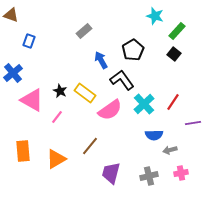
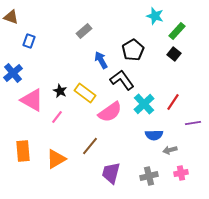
brown triangle: moved 2 px down
pink semicircle: moved 2 px down
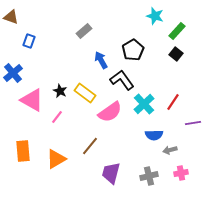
black square: moved 2 px right
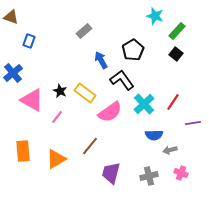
pink cross: rotated 32 degrees clockwise
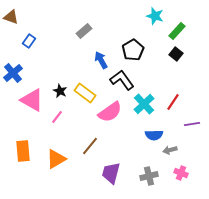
blue rectangle: rotated 16 degrees clockwise
purple line: moved 1 px left, 1 px down
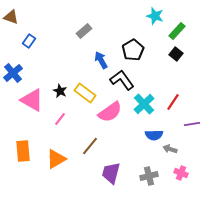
pink line: moved 3 px right, 2 px down
gray arrow: moved 1 px up; rotated 32 degrees clockwise
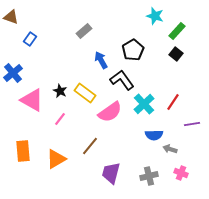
blue rectangle: moved 1 px right, 2 px up
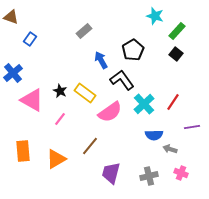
purple line: moved 3 px down
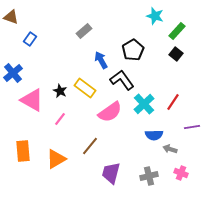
yellow rectangle: moved 5 px up
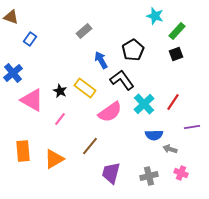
black square: rotated 32 degrees clockwise
orange triangle: moved 2 px left
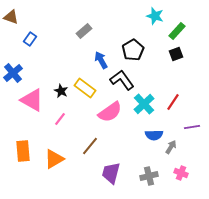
black star: moved 1 px right
gray arrow: moved 1 px right, 2 px up; rotated 104 degrees clockwise
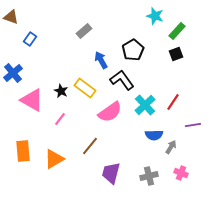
cyan cross: moved 1 px right, 1 px down
purple line: moved 1 px right, 2 px up
